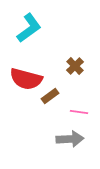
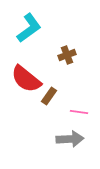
brown cross: moved 8 px left, 11 px up; rotated 24 degrees clockwise
red semicircle: rotated 24 degrees clockwise
brown rectangle: moved 1 px left; rotated 18 degrees counterclockwise
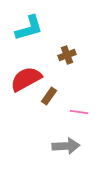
cyan L-shape: rotated 20 degrees clockwise
red semicircle: rotated 112 degrees clockwise
gray arrow: moved 4 px left, 7 px down
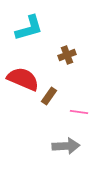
red semicircle: moved 3 px left; rotated 52 degrees clockwise
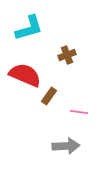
red semicircle: moved 2 px right, 4 px up
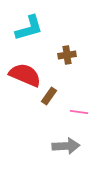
brown cross: rotated 12 degrees clockwise
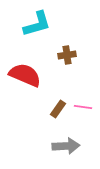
cyan L-shape: moved 8 px right, 4 px up
brown rectangle: moved 9 px right, 13 px down
pink line: moved 4 px right, 5 px up
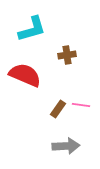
cyan L-shape: moved 5 px left, 5 px down
pink line: moved 2 px left, 2 px up
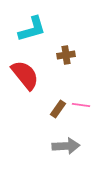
brown cross: moved 1 px left
red semicircle: rotated 28 degrees clockwise
